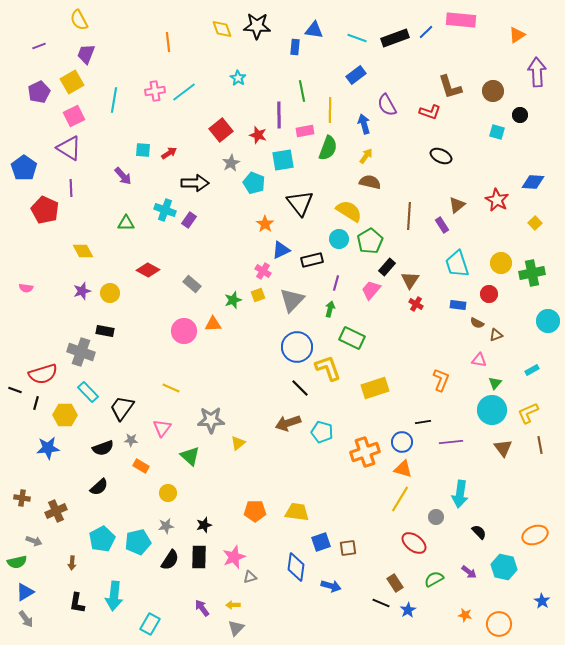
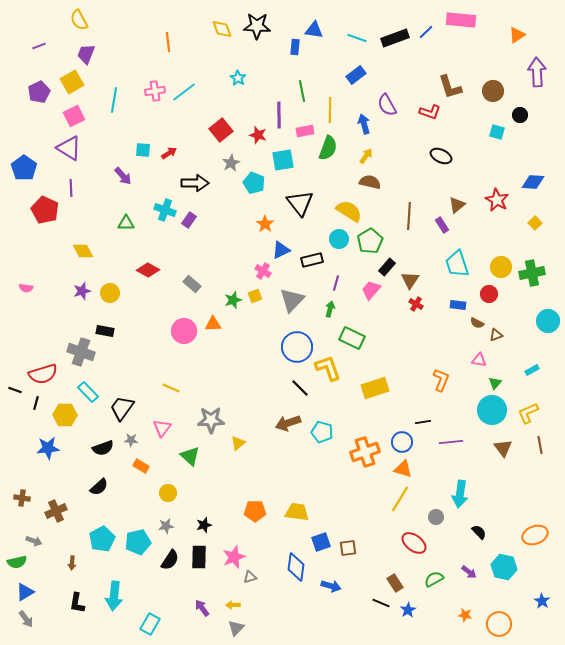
yellow circle at (501, 263): moved 4 px down
yellow square at (258, 295): moved 3 px left, 1 px down
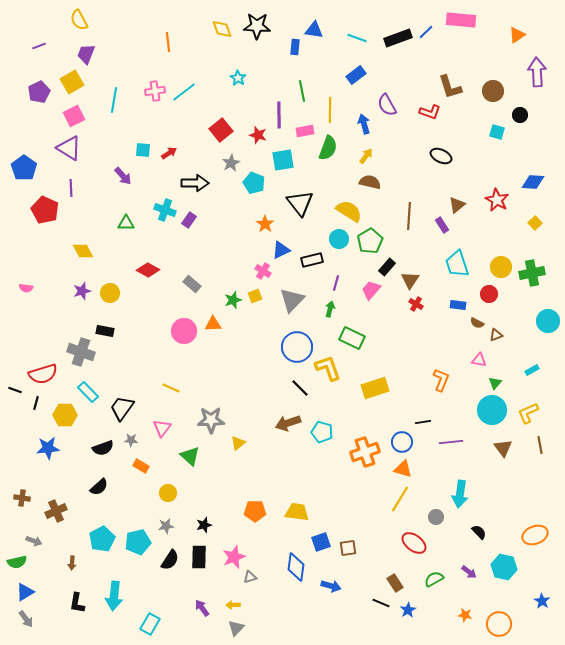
black rectangle at (395, 38): moved 3 px right
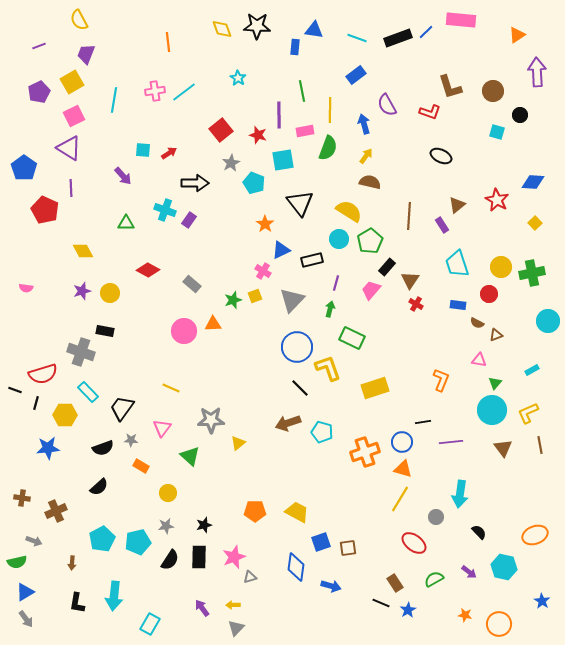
yellow trapezoid at (297, 512): rotated 20 degrees clockwise
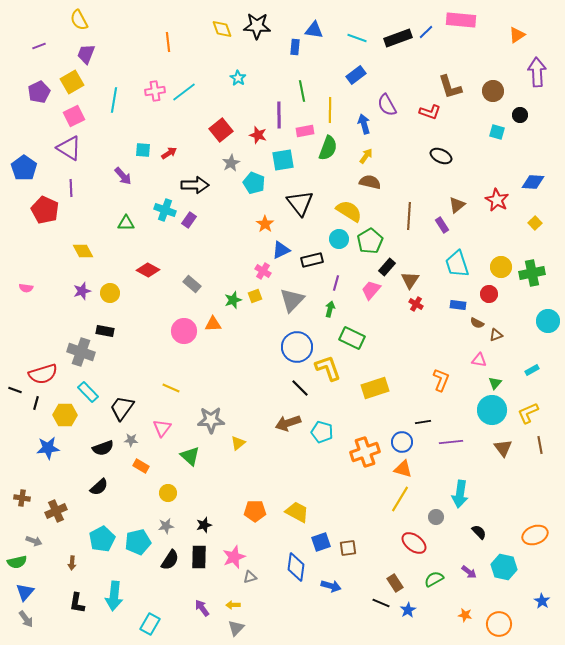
black arrow at (195, 183): moved 2 px down
blue triangle at (25, 592): rotated 18 degrees counterclockwise
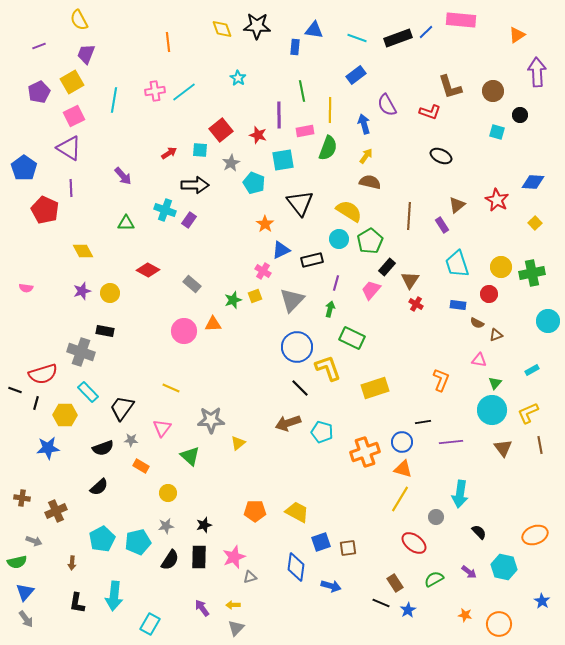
cyan square at (143, 150): moved 57 px right
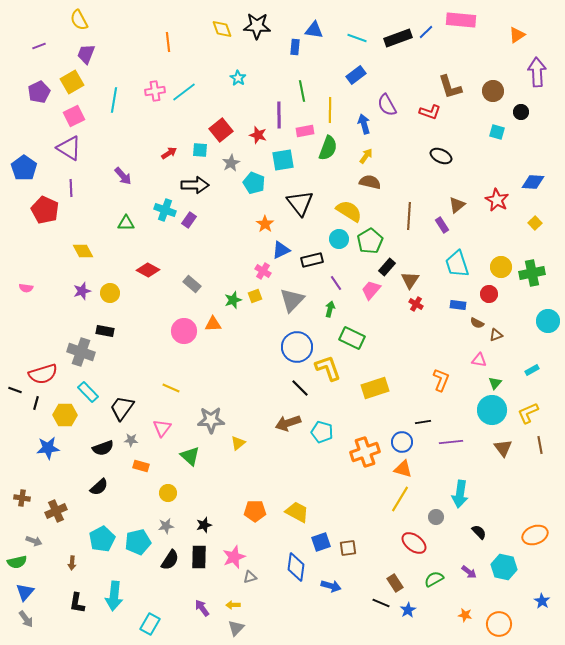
black circle at (520, 115): moved 1 px right, 3 px up
purple line at (336, 283): rotated 49 degrees counterclockwise
orange rectangle at (141, 466): rotated 14 degrees counterclockwise
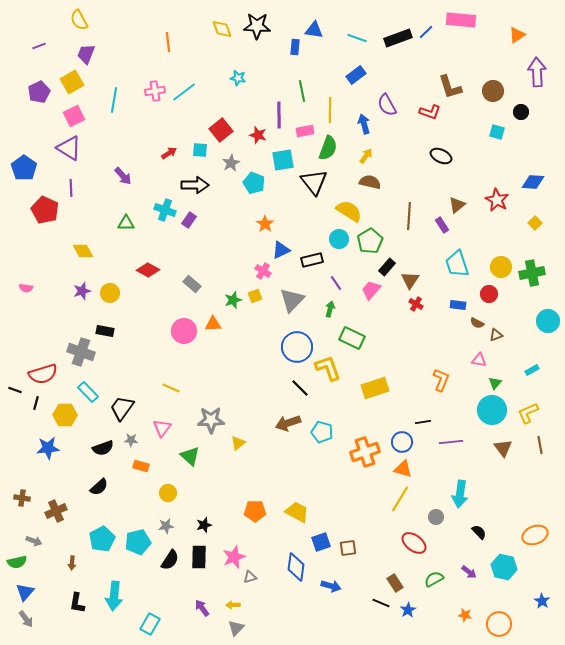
cyan star at (238, 78): rotated 21 degrees counterclockwise
black triangle at (300, 203): moved 14 px right, 21 px up
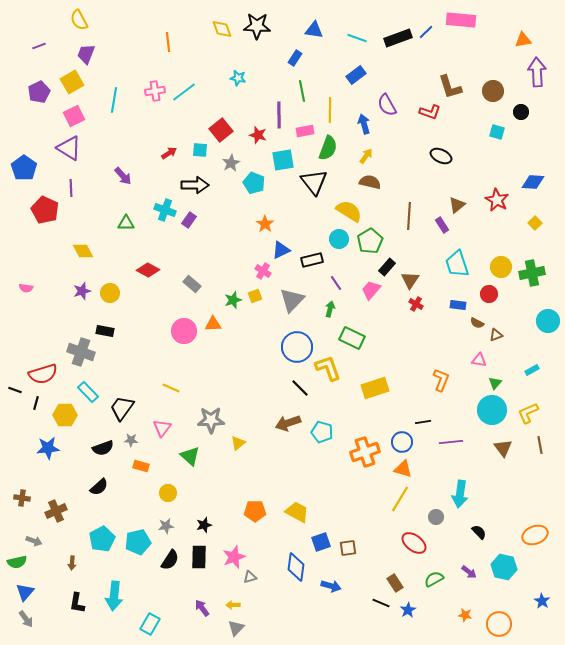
orange triangle at (517, 35): moved 6 px right, 5 px down; rotated 24 degrees clockwise
blue rectangle at (295, 47): moved 11 px down; rotated 28 degrees clockwise
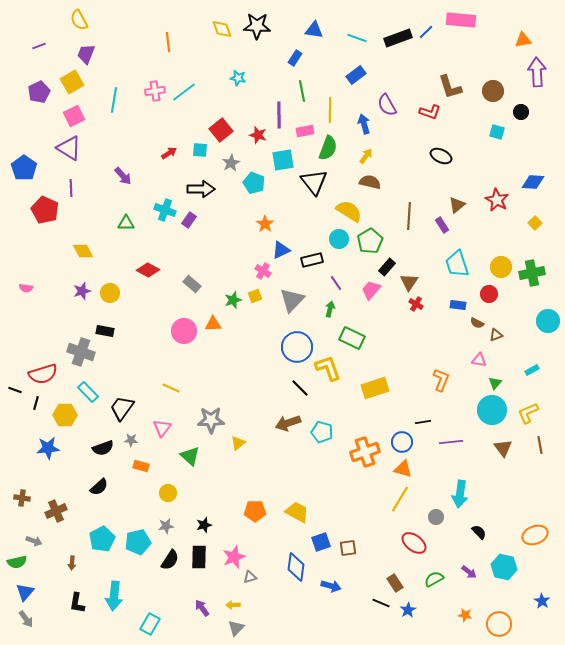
black arrow at (195, 185): moved 6 px right, 4 px down
brown triangle at (410, 280): moved 1 px left, 2 px down
